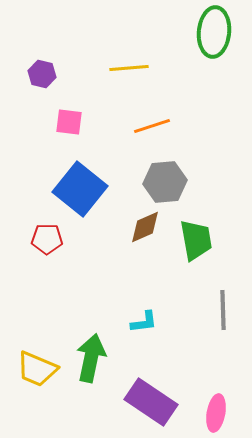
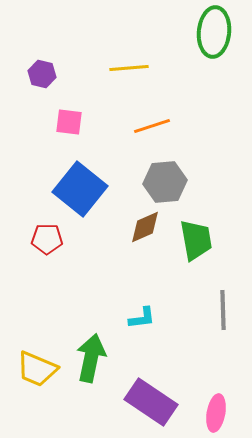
cyan L-shape: moved 2 px left, 4 px up
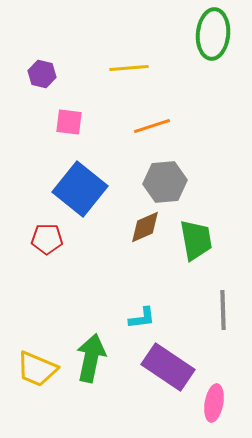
green ellipse: moved 1 px left, 2 px down
purple rectangle: moved 17 px right, 35 px up
pink ellipse: moved 2 px left, 10 px up
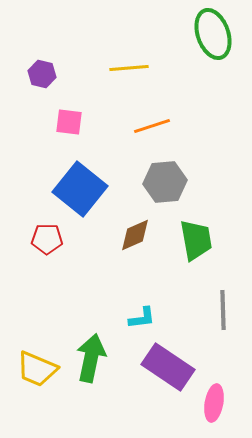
green ellipse: rotated 24 degrees counterclockwise
brown diamond: moved 10 px left, 8 px down
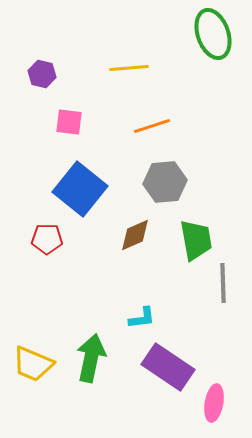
gray line: moved 27 px up
yellow trapezoid: moved 4 px left, 5 px up
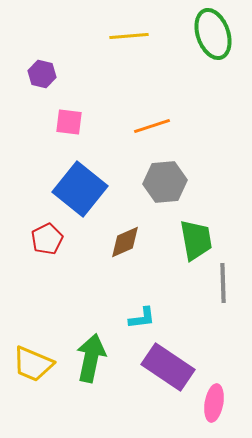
yellow line: moved 32 px up
brown diamond: moved 10 px left, 7 px down
red pentagon: rotated 28 degrees counterclockwise
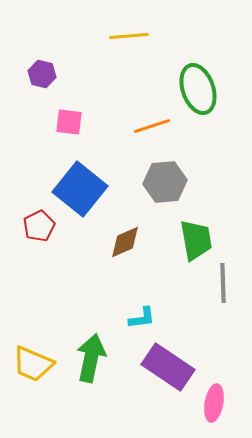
green ellipse: moved 15 px left, 55 px down
red pentagon: moved 8 px left, 13 px up
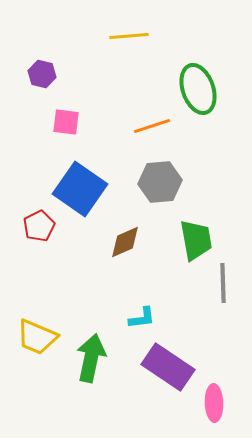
pink square: moved 3 px left
gray hexagon: moved 5 px left
blue square: rotated 4 degrees counterclockwise
yellow trapezoid: moved 4 px right, 27 px up
pink ellipse: rotated 12 degrees counterclockwise
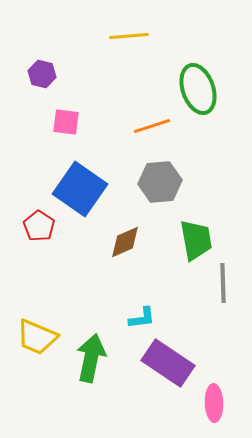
red pentagon: rotated 12 degrees counterclockwise
purple rectangle: moved 4 px up
